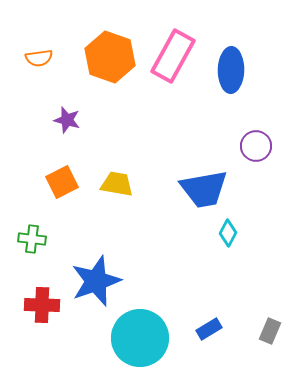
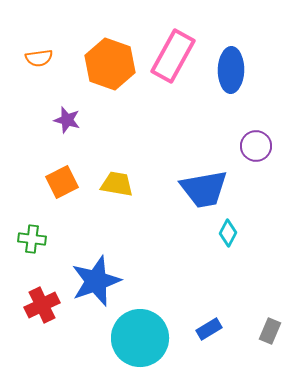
orange hexagon: moved 7 px down
red cross: rotated 28 degrees counterclockwise
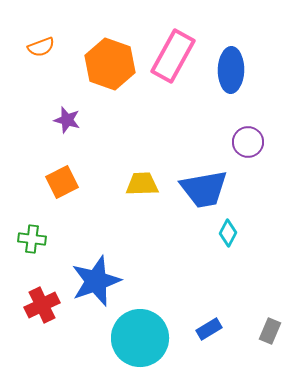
orange semicircle: moved 2 px right, 11 px up; rotated 12 degrees counterclockwise
purple circle: moved 8 px left, 4 px up
yellow trapezoid: moved 25 px right; rotated 12 degrees counterclockwise
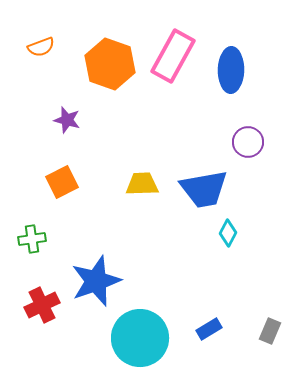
green cross: rotated 16 degrees counterclockwise
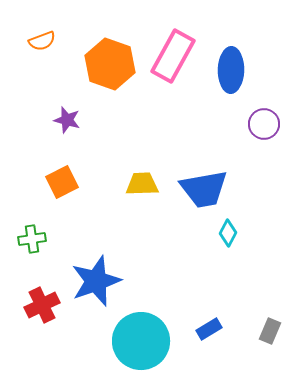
orange semicircle: moved 1 px right, 6 px up
purple circle: moved 16 px right, 18 px up
cyan circle: moved 1 px right, 3 px down
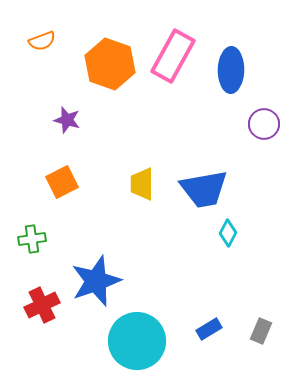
yellow trapezoid: rotated 88 degrees counterclockwise
gray rectangle: moved 9 px left
cyan circle: moved 4 px left
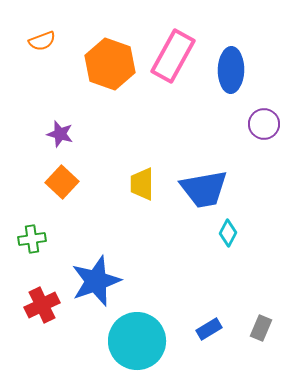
purple star: moved 7 px left, 14 px down
orange square: rotated 20 degrees counterclockwise
gray rectangle: moved 3 px up
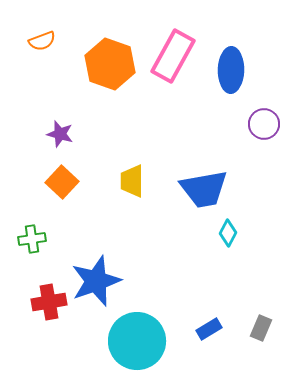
yellow trapezoid: moved 10 px left, 3 px up
red cross: moved 7 px right, 3 px up; rotated 16 degrees clockwise
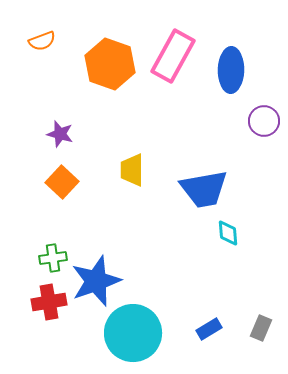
purple circle: moved 3 px up
yellow trapezoid: moved 11 px up
cyan diamond: rotated 32 degrees counterclockwise
green cross: moved 21 px right, 19 px down
cyan circle: moved 4 px left, 8 px up
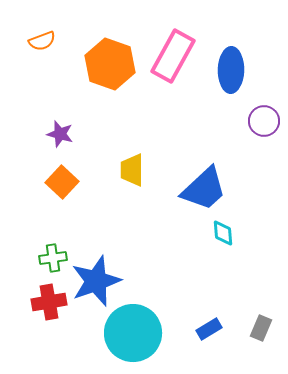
blue trapezoid: rotated 33 degrees counterclockwise
cyan diamond: moved 5 px left
